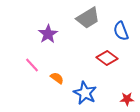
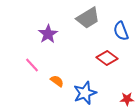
orange semicircle: moved 3 px down
blue star: rotated 25 degrees clockwise
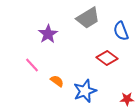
blue star: moved 2 px up
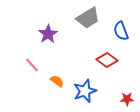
red diamond: moved 2 px down
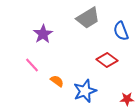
purple star: moved 5 px left
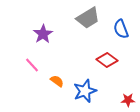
blue semicircle: moved 2 px up
red star: moved 1 px right, 1 px down
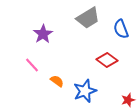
red star: rotated 16 degrees counterclockwise
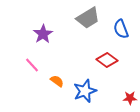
red star: moved 2 px right, 2 px up; rotated 16 degrees clockwise
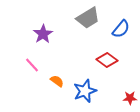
blue semicircle: rotated 120 degrees counterclockwise
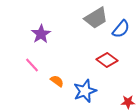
gray trapezoid: moved 8 px right
purple star: moved 2 px left
red star: moved 2 px left, 4 px down
